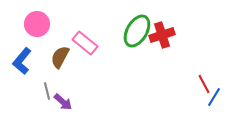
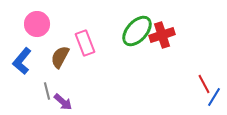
green ellipse: rotated 12 degrees clockwise
pink rectangle: rotated 30 degrees clockwise
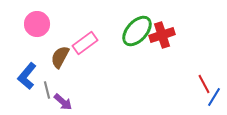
pink rectangle: rotated 75 degrees clockwise
blue L-shape: moved 5 px right, 15 px down
gray line: moved 1 px up
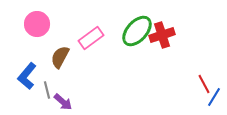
pink rectangle: moved 6 px right, 5 px up
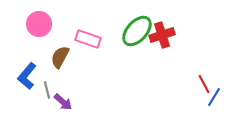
pink circle: moved 2 px right
pink rectangle: moved 3 px left, 1 px down; rotated 55 degrees clockwise
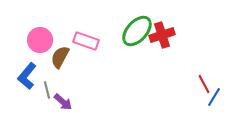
pink circle: moved 1 px right, 16 px down
pink rectangle: moved 2 px left, 2 px down
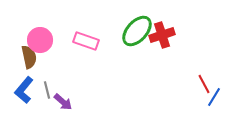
brown semicircle: moved 31 px left; rotated 140 degrees clockwise
blue L-shape: moved 3 px left, 14 px down
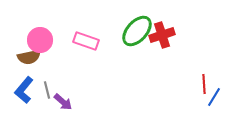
brown semicircle: rotated 90 degrees clockwise
red line: rotated 24 degrees clockwise
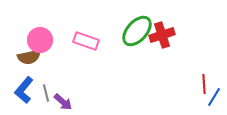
gray line: moved 1 px left, 3 px down
